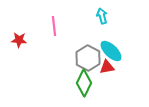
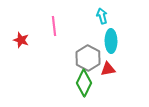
red star: moved 2 px right; rotated 14 degrees clockwise
cyan ellipse: moved 10 px up; rotated 45 degrees clockwise
red triangle: moved 1 px right, 2 px down
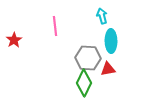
pink line: moved 1 px right
red star: moved 7 px left; rotated 21 degrees clockwise
gray hexagon: rotated 25 degrees counterclockwise
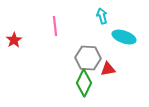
cyan ellipse: moved 13 px right, 4 px up; rotated 70 degrees counterclockwise
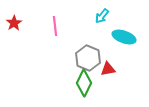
cyan arrow: rotated 126 degrees counterclockwise
red star: moved 17 px up
gray hexagon: rotated 20 degrees clockwise
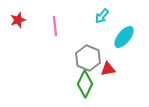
red star: moved 4 px right, 3 px up; rotated 14 degrees clockwise
cyan ellipse: rotated 70 degrees counterclockwise
green diamond: moved 1 px right, 1 px down
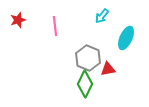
cyan ellipse: moved 2 px right, 1 px down; rotated 15 degrees counterclockwise
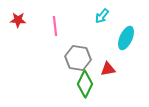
red star: rotated 21 degrees clockwise
gray hexagon: moved 10 px left; rotated 15 degrees counterclockwise
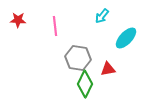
cyan ellipse: rotated 20 degrees clockwise
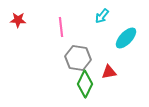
pink line: moved 6 px right, 1 px down
red triangle: moved 1 px right, 3 px down
